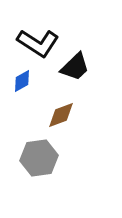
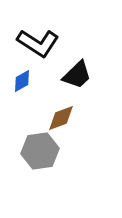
black trapezoid: moved 2 px right, 8 px down
brown diamond: moved 3 px down
gray hexagon: moved 1 px right, 7 px up
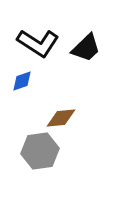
black trapezoid: moved 9 px right, 27 px up
blue diamond: rotated 10 degrees clockwise
brown diamond: rotated 16 degrees clockwise
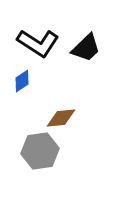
blue diamond: rotated 15 degrees counterclockwise
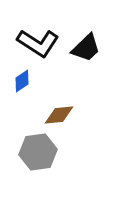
brown diamond: moved 2 px left, 3 px up
gray hexagon: moved 2 px left, 1 px down
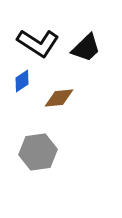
brown diamond: moved 17 px up
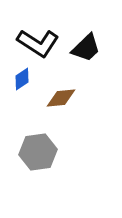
blue diamond: moved 2 px up
brown diamond: moved 2 px right
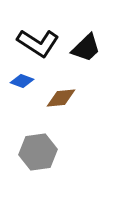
blue diamond: moved 2 px down; rotated 55 degrees clockwise
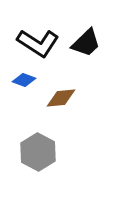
black trapezoid: moved 5 px up
blue diamond: moved 2 px right, 1 px up
gray hexagon: rotated 24 degrees counterclockwise
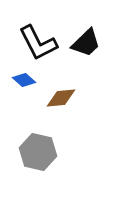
black L-shape: rotated 30 degrees clockwise
blue diamond: rotated 20 degrees clockwise
gray hexagon: rotated 15 degrees counterclockwise
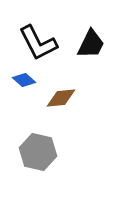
black trapezoid: moved 5 px right, 1 px down; rotated 20 degrees counterclockwise
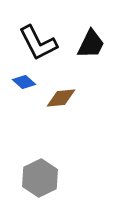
blue diamond: moved 2 px down
gray hexagon: moved 2 px right, 26 px down; rotated 21 degrees clockwise
